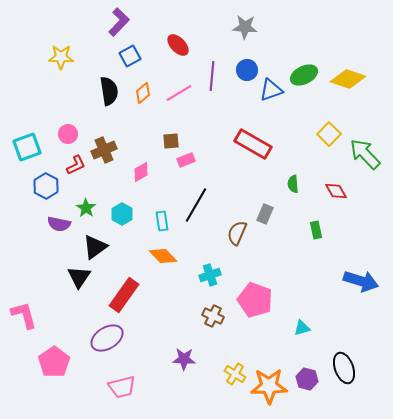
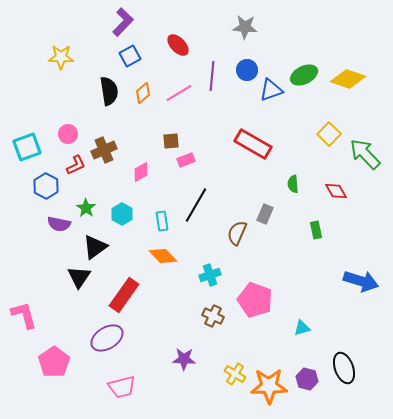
purple L-shape at (119, 22): moved 4 px right
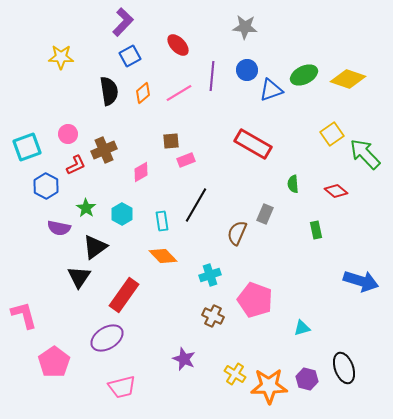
yellow square at (329, 134): moved 3 px right; rotated 10 degrees clockwise
red diamond at (336, 191): rotated 20 degrees counterclockwise
purple semicircle at (59, 224): moved 4 px down
purple star at (184, 359): rotated 20 degrees clockwise
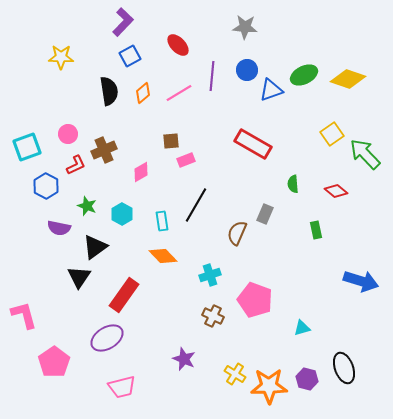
green star at (86, 208): moved 1 px right, 2 px up; rotated 12 degrees counterclockwise
